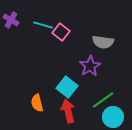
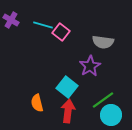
red arrow: rotated 20 degrees clockwise
cyan circle: moved 2 px left, 2 px up
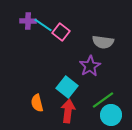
purple cross: moved 17 px right, 1 px down; rotated 28 degrees counterclockwise
cyan line: rotated 18 degrees clockwise
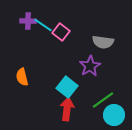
orange semicircle: moved 15 px left, 26 px up
red arrow: moved 1 px left, 2 px up
cyan circle: moved 3 px right
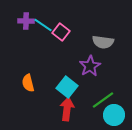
purple cross: moved 2 px left
orange semicircle: moved 6 px right, 6 px down
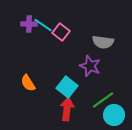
purple cross: moved 3 px right, 3 px down
purple star: rotated 20 degrees counterclockwise
orange semicircle: rotated 18 degrees counterclockwise
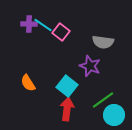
cyan square: moved 1 px up
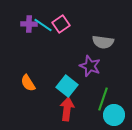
pink square: moved 8 px up; rotated 18 degrees clockwise
green line: moved 1 px up; rotated 35 degrees counterclockwise
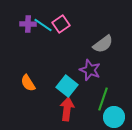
purple cross: moved 1 px left
gray semicircle: moved 2 px down; rotated 45 degrees counterclockwise
purple star: moved 4 px down
cyan circle: moved 2 px down
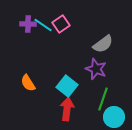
purple star: moved 6 px right, 1 px up
